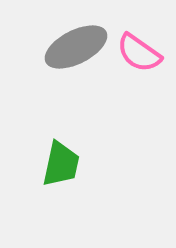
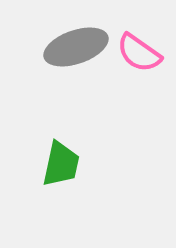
gray ellipse: rotated 8 degrees clockwise
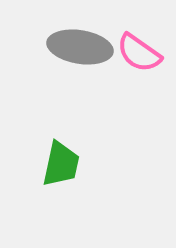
gray ellipse: moved 4 px right; rotated 28 degrees clockwise
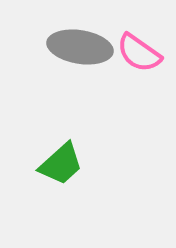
green trapezoid: rotated 36 degrees clockwise
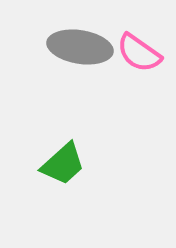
green trapezoid: moved 2 px right
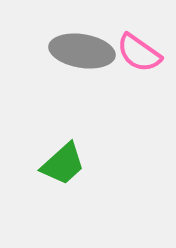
gray ellipse: moved 2 px right, 4 px down
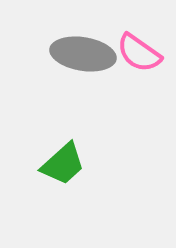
gray ellipse: moved 1 px right, 3 px down
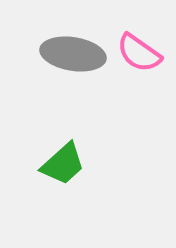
gray ellipse: moved 10 px left
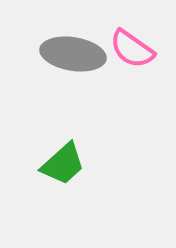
pink semicircle: moved 7 px left, 4 px up
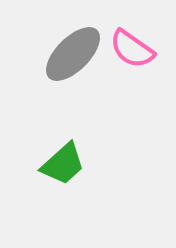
gray ellipse: rotated 54 degrees counterclockwise
